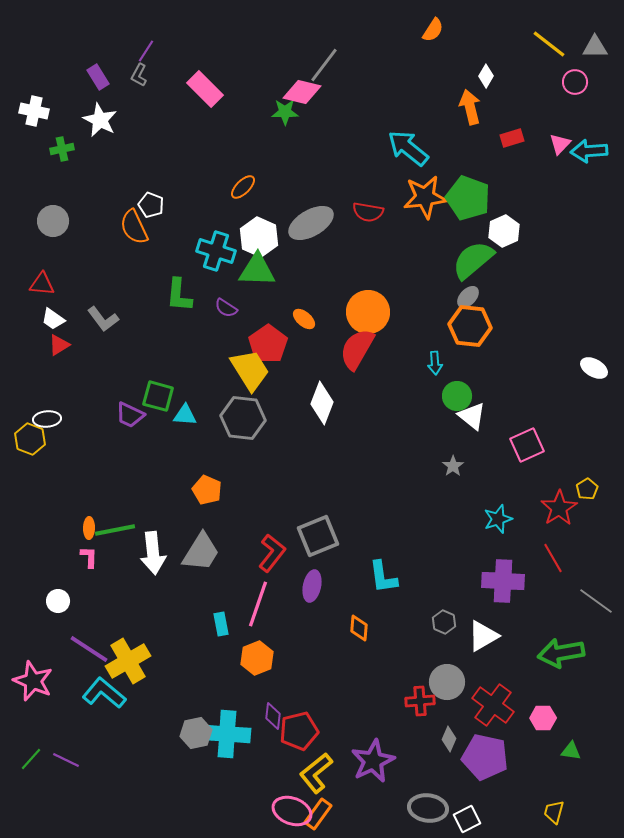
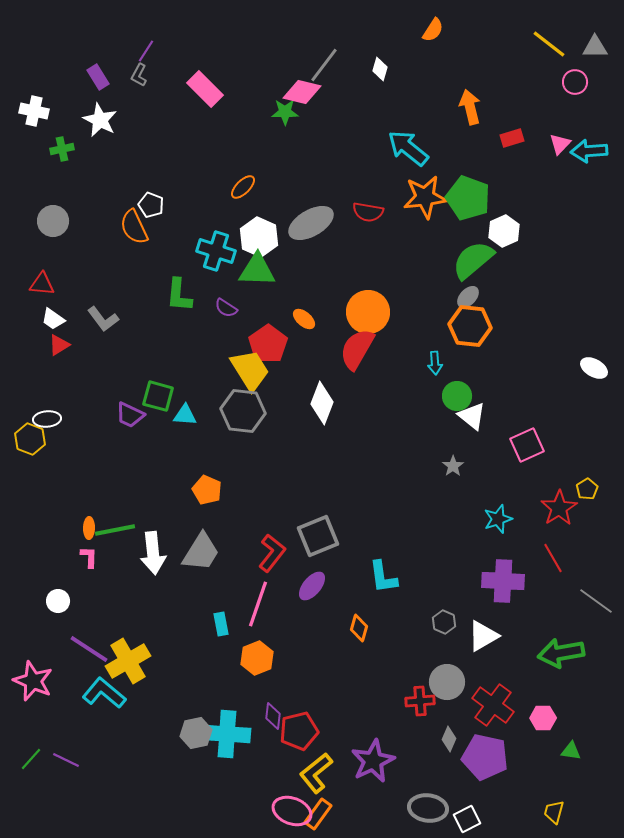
white diamond at (486, 76): moved 106 px left, 7 px up; rotated 15 degrees counterclockwise
gray hexagon at (243, 418): moved 7 px up
purple ellipse at (312, 586): rotated 28 degrees clockwise
orange diamond at (359, 628): rotated 12 degrees clockwise
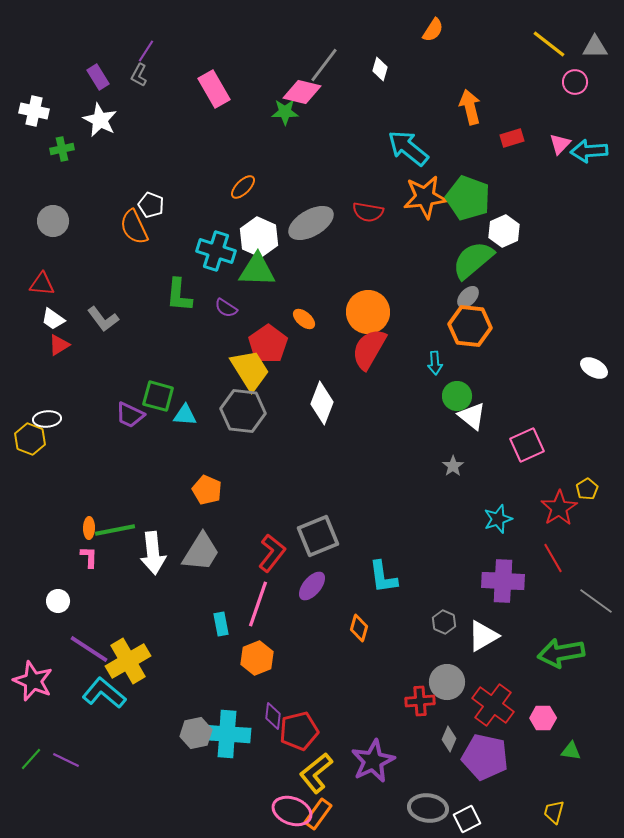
pink rectangle at (205, 89): moved 9 px right; rotated 15 degrees clockwise
red semicircle at (357, 349): moved 12 px right
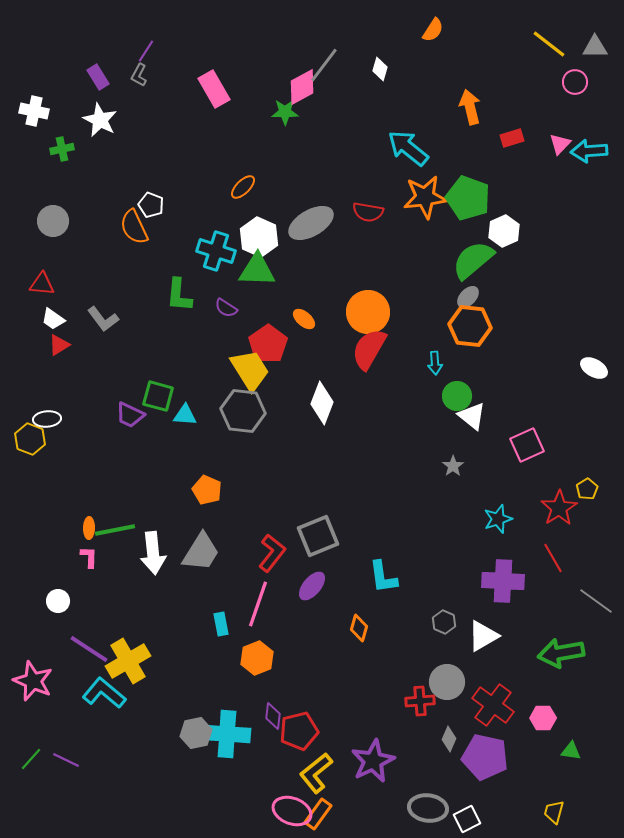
pink diamond at (302, 92): moved 5 px up; rotated 42 degrees counterclockwise
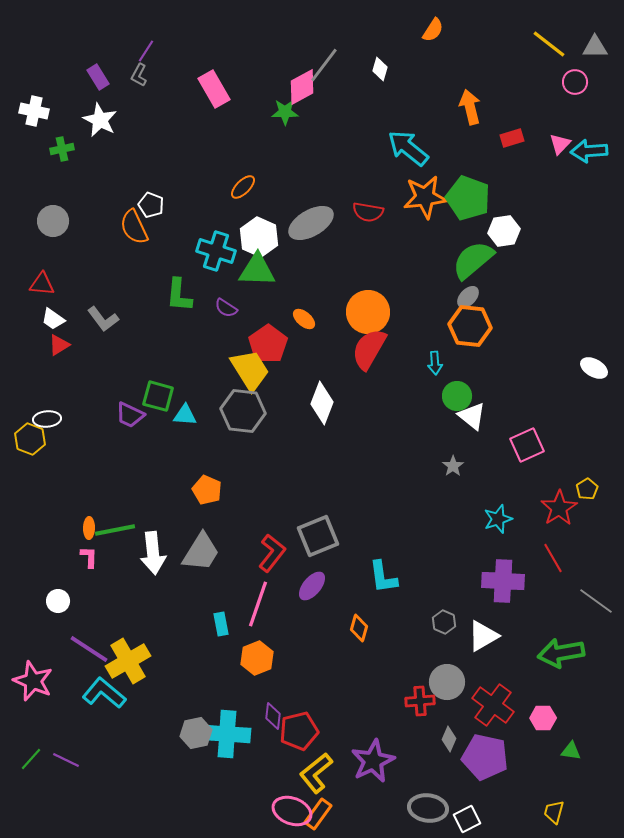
white hexagon at (504, 231): rotated 16 degrees clockwise
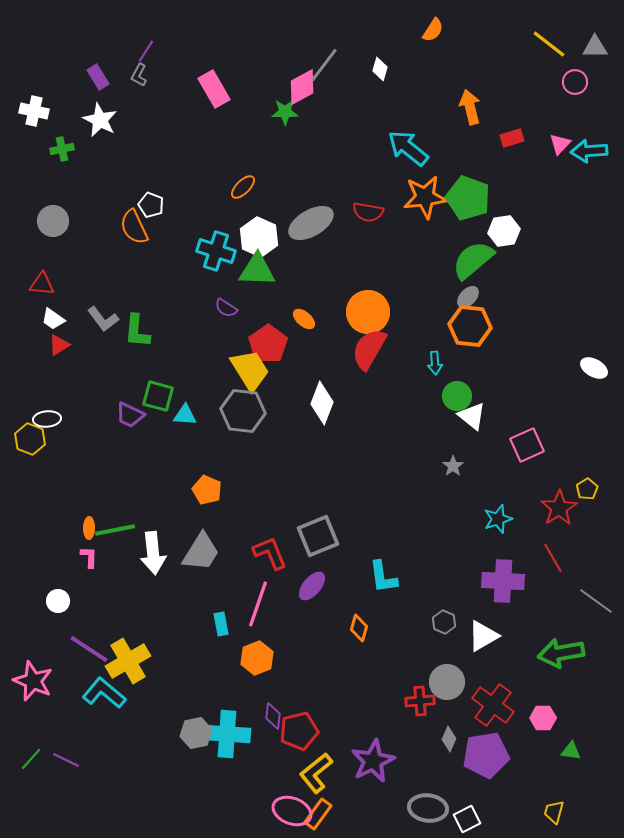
green L-shape at (179, 295): moved 42 px left, 36 px down
red L-shape at (272, 553): moved 2 px left; rotated 60 degrees counterclockwise
purple pentagon at (485, 757): moved 1 px right, 2 px up; rotated 21 degrees counterclockwise
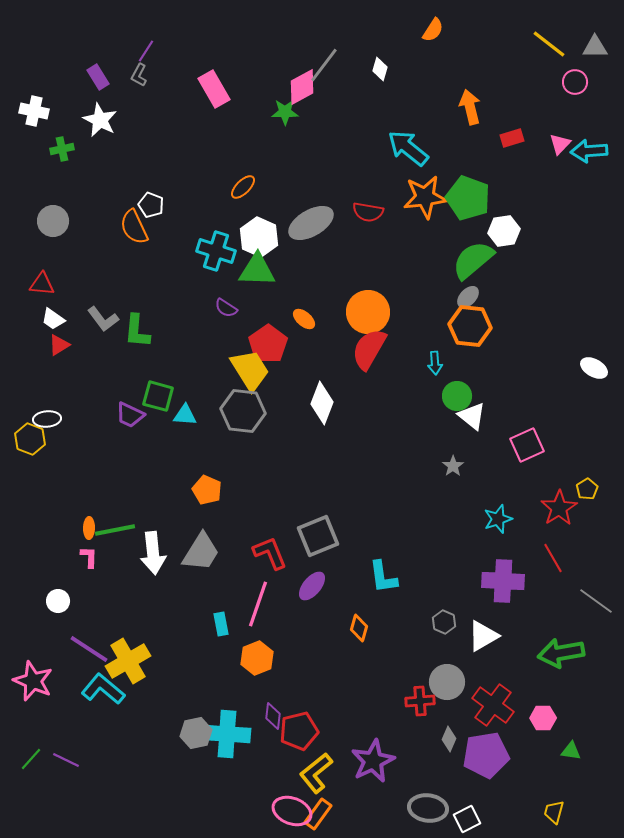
cyan L-shape at (104, 693): moved 1 px left, 4 px up
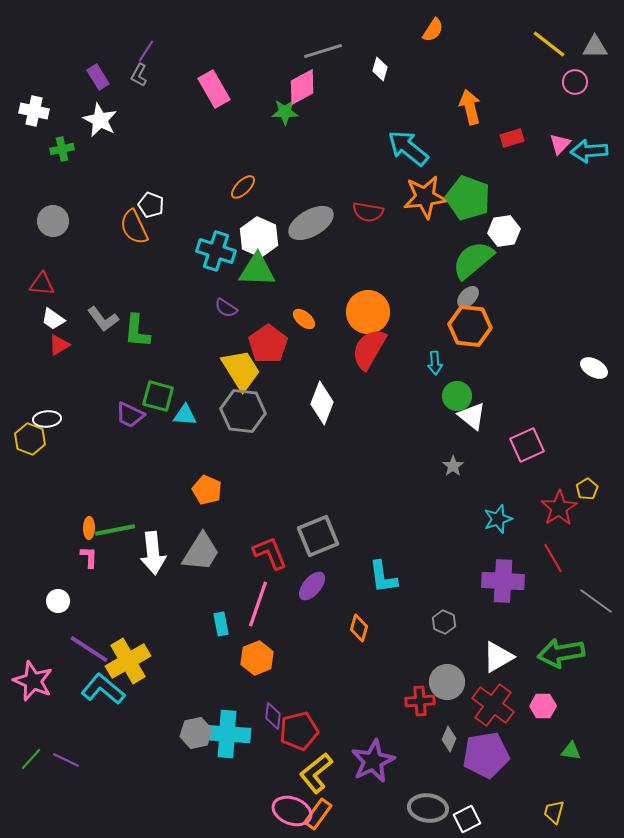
gray line at (324, 65): moved 1 px left, 14 px up; rotated 36 degrees clockwise
yellow trapezoid at (250, 370): moved 9 px left
white triangle at (483, 636): moved 15 px right, 21 px down
pink hexagon at (543, 718): moved 12 px up
